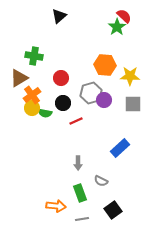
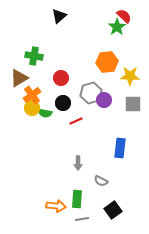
orange hexagon: moved 2 px right, 3 px up; rotated 10 degrees counterclockwise
blue rectangle: rotated 42 degrees counterclockwise
green rectangle: moved 3 px left, 6 px down; rotated 24 degrees clockwise
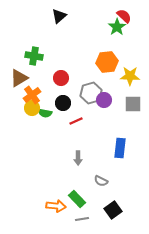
gray arrow: moved 5 px up
green rectangle: rotated 48 degrees counterclockwise
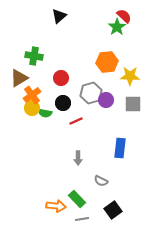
purple circle: moved 2 px right
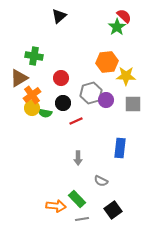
yellow star: moved 4 px left
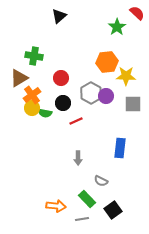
red semicircle: moved 13 px right, 3 px up
gray hexagon: rotated 15 degrees counterclockwise
purple circle: moved 4 px up
green rectangle: moved 10 px right
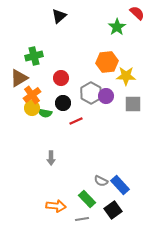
green cross: rotated 24 degrees counterclockwise
blue rectangle: moved 37 px down; rotated 48 degrees counterclockwise
gray arrow: moved 27 px left
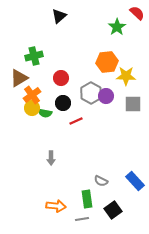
blue rectangle: moved 15 px right, 4 px up
green rectangle: rotated 36 degrees clockwise
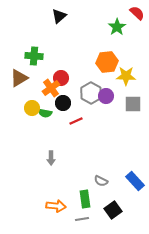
green cross: rotated 18 degrees clockwise
orange cross: moved 19 px right, 7 px up
green rectangle: moved 2 px left
